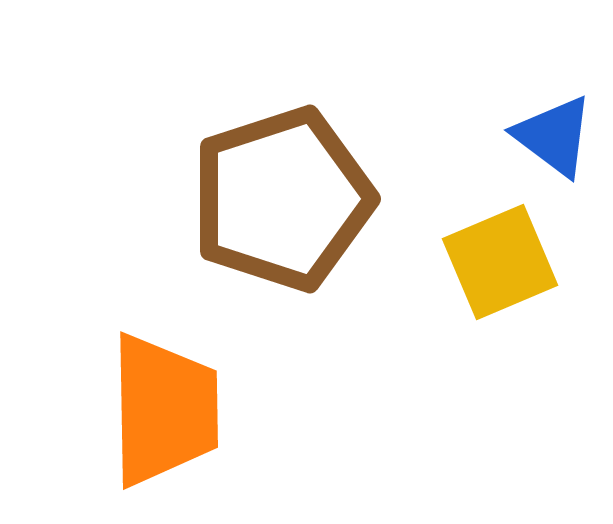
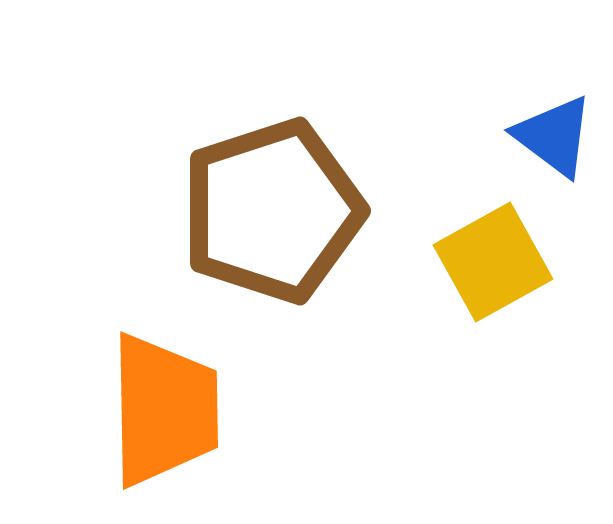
brown pentagon: moved 10 px left, 12 px down
yellow square: moved 7 px left; rotated 6 degrees counterclockwise
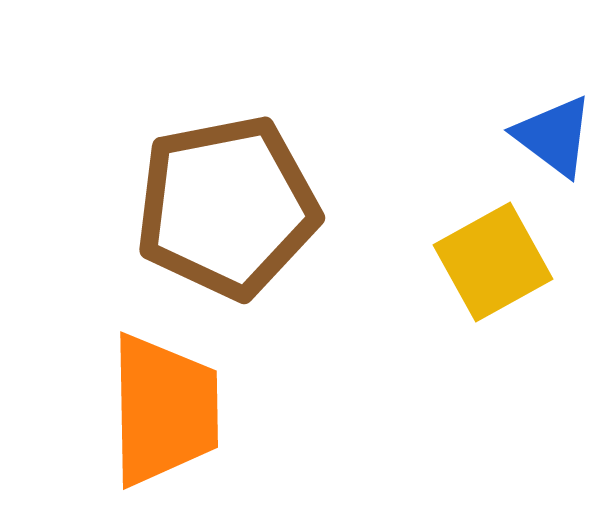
brown pentagon: moved 45 px left, 4 px up; rotated 7 degrees clockwise
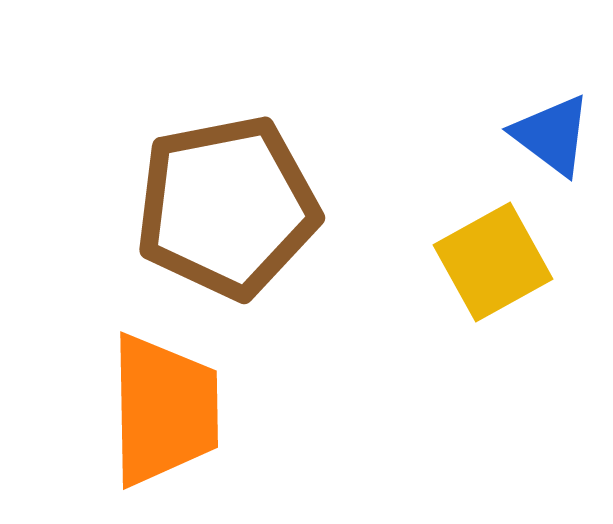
blue triangle: moved 2 px left, 1 px up
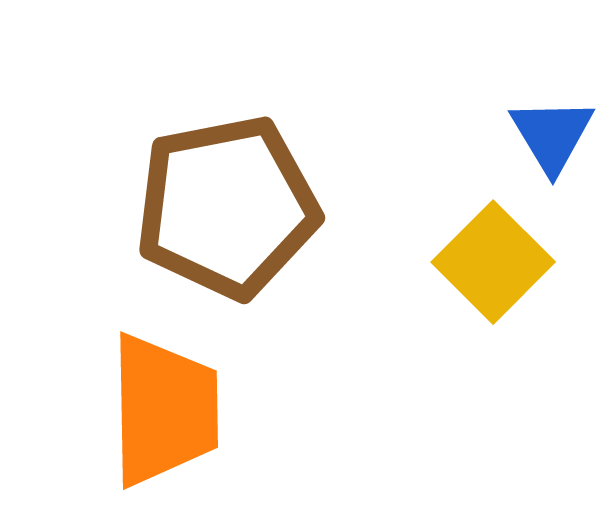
blue triangle: rotated 22 degrees clockwise
yellow square: rotated 16 degrees counterclockwise
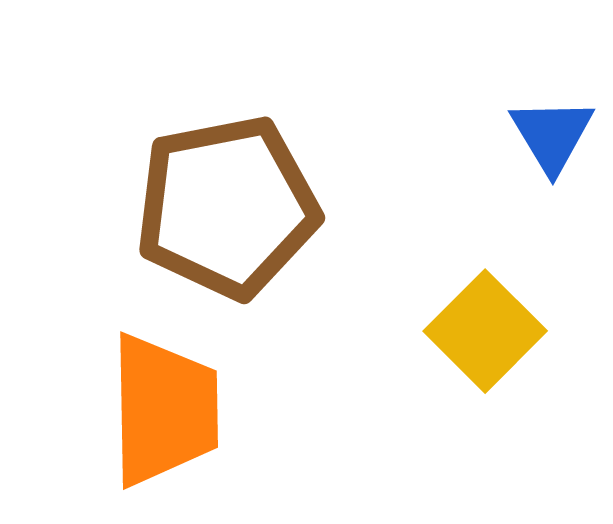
yellow square: moved 8 px left, 69 px down
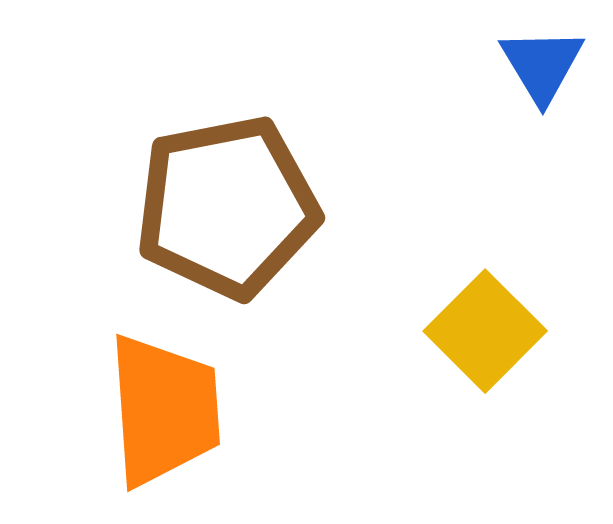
blue triangle: moved 10 px left, 70 px up
orange trapezoid: rotated 3 degrees counterclockwise
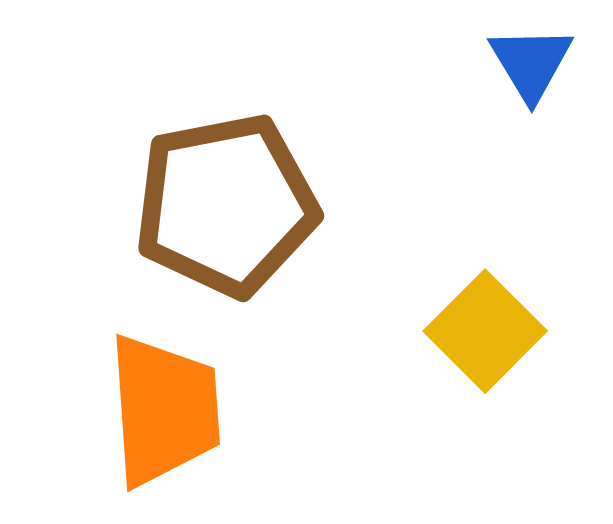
blue triangle: moved 11 px left, 2 px up
brown pentagon: moved 1 px left, 2 px up
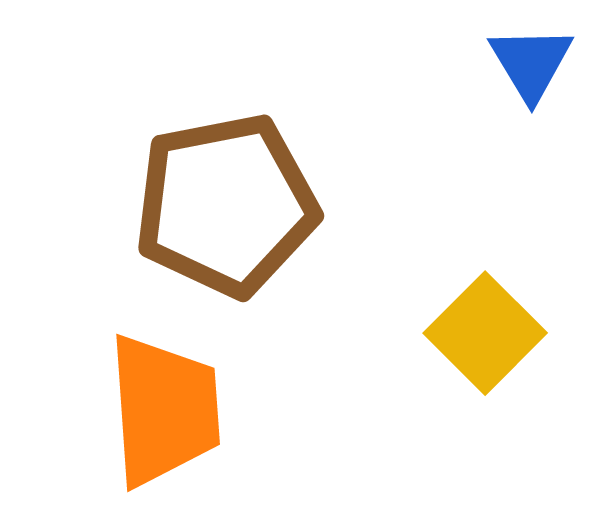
yellow square: moved 2 px down
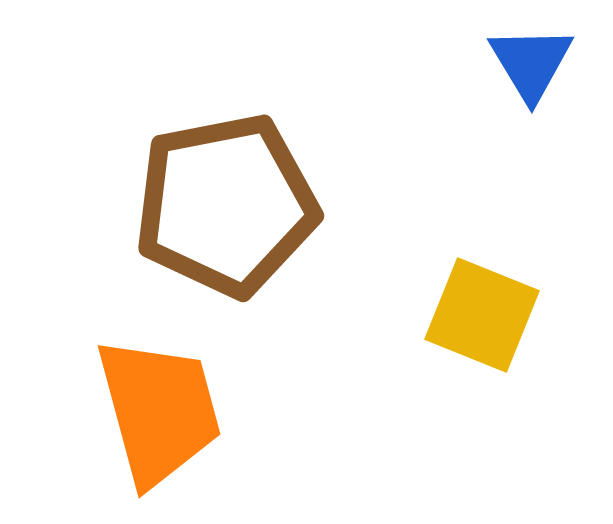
yellow square: moved 3 px left, 18 px up; rotated 23 degrees counterclockwise
orange trapezoid: moved 5 px left, 1 px down; rotated 11 degrees counterclockwise
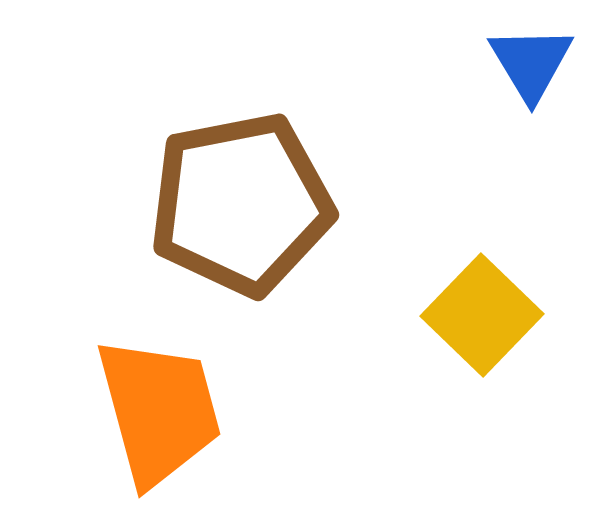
brown pentagon: moved 15 px right, 1 px up
yellow square: rotated 22 degrees clockwise
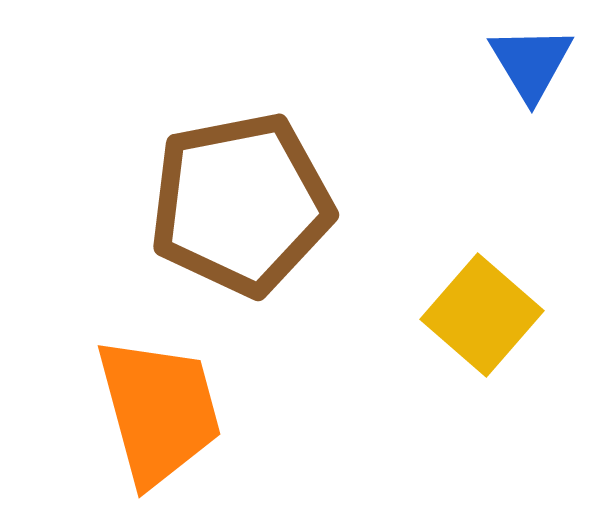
yellow square: rotated 3 degrees counterclockwise
